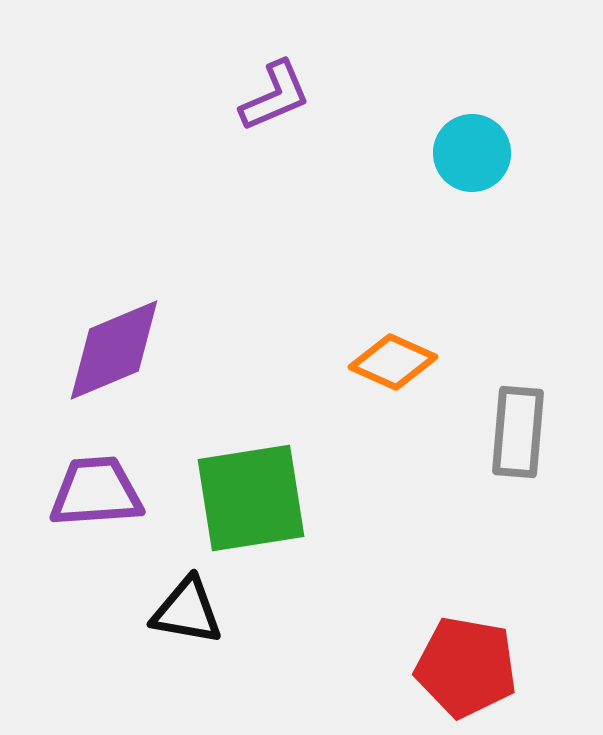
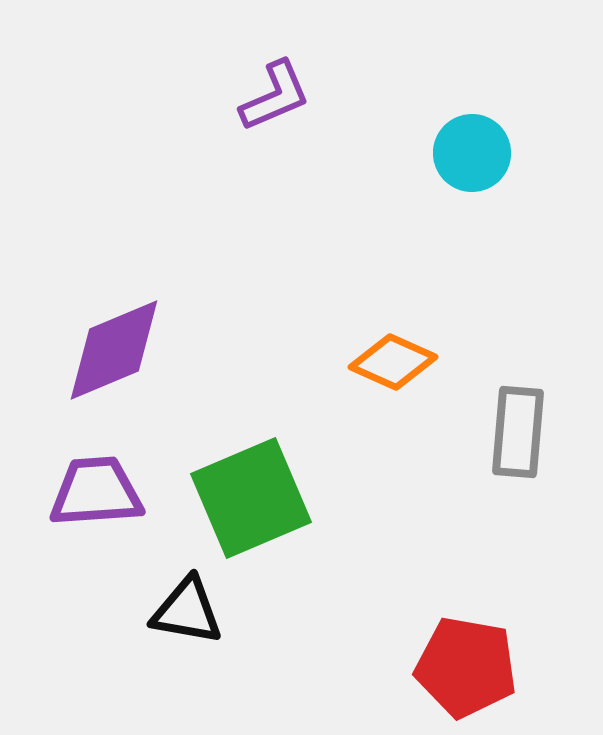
green square: rotated 14 degrees counterclockwise
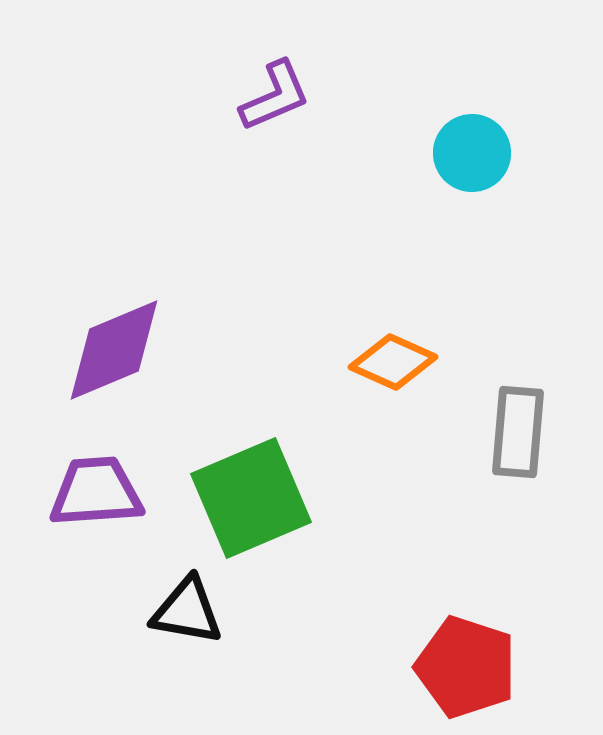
red pentagon: rotated 8 degrees clockwise
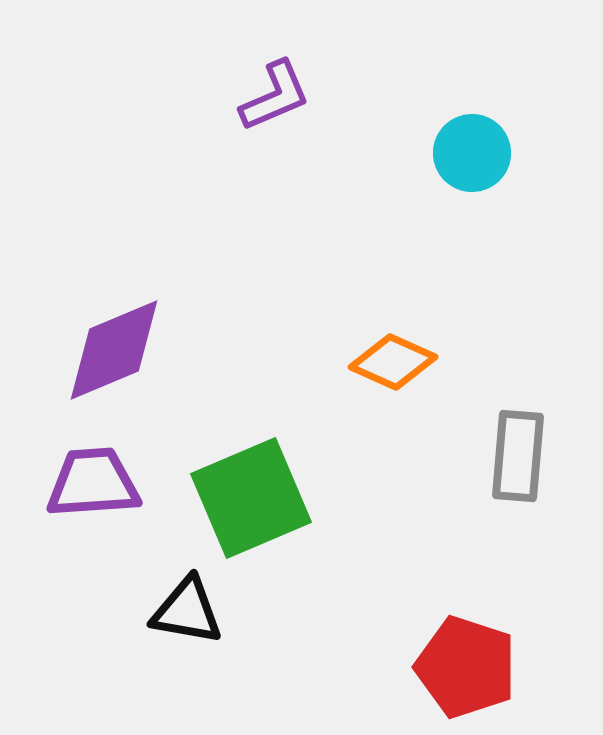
gray rectangle: moved 24 px down
purple trapezoid: moved 3 px left, 9 px up
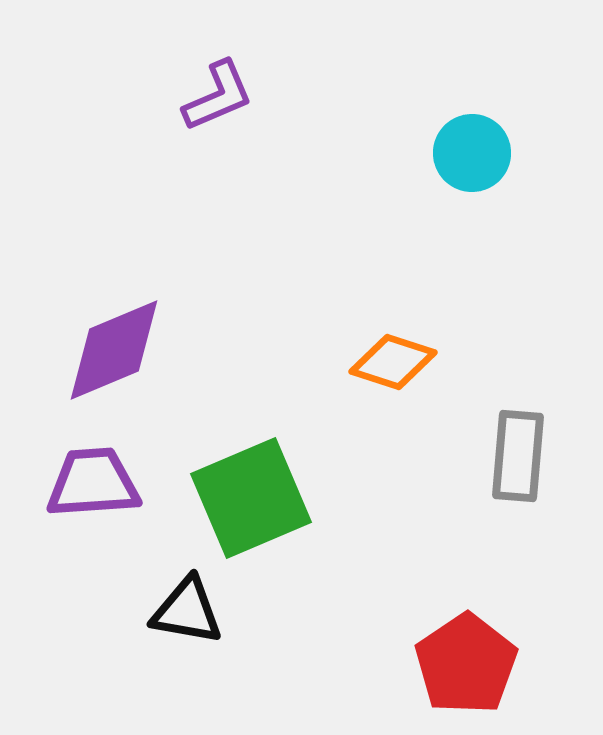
purple L-shape: moved 57 px left
orange diamond: rotated 6 degrees counterclockwise
red pentagon: moved 3 px up; rotated 20 degrees clockwise
